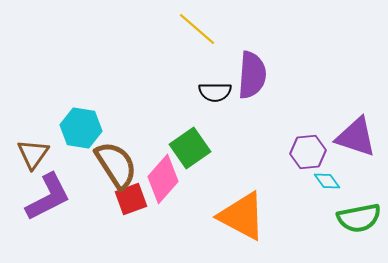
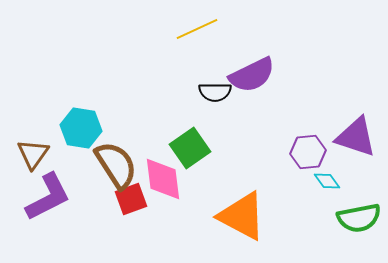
yellow line: rotated 66 degrees counterclockwise
purple semicircle: rotated 60 degrees clockwise
pink diamond: rotated 48 degrees counterclockwise
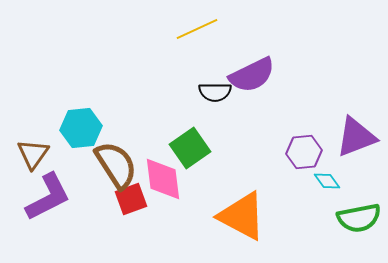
cyan hexagon: rotated 15 degrees counterclockwise
purple triangle: rotated 39 degrees counterclockwise
purple hexagon: moved 4 px left
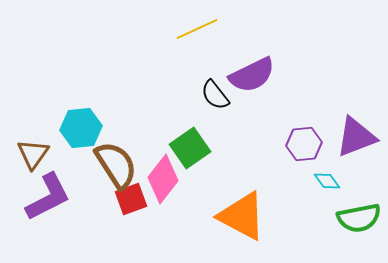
black semicircle: moved 3 px down; rotated 52 degrees clockwise
purple hexagon: moved 8 px up
pink diamond: rotated 45 degrees clockwise
